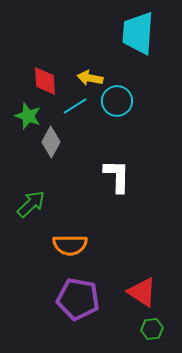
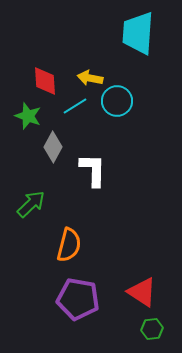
gray diamond: moved 2 px right, 5 px down
white L-shape: moved 24 px left, 6 px up
orange semicircle: moved 1 px left; rotated 76 degrees counterclockwise
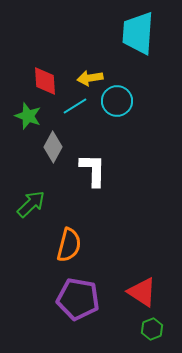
yellow arrow: rotated 20 degrees counterclockwise
green hexagon: rotated 15 degrees counterclockwise
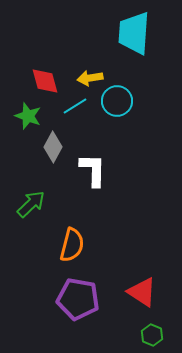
cyan trapezoid: moved 4 px left
red diamond: rotated 12 degrees counterclockwise
orange semicircle: moved 3 px right
green hexagon: moved 6 px down; rotated 15 degrees counterclockwise
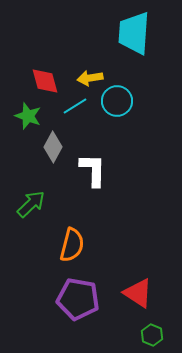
red triangle: moved 4 px left, 1 px down
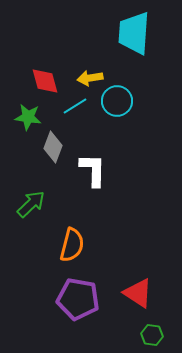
green star: moved 1 px down; rotated 12 degrees counterclockwise
gray diamond: rotated 8 degrees counterclockwise
green hexagon: rotated 15 degrees counterclockwise
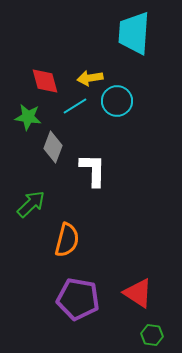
orange semicircle: moved 5 px left, 5 px up
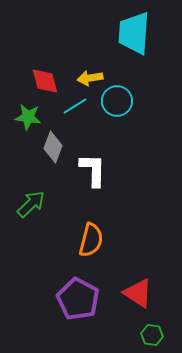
orange semicircle: moved 24 px right
purple pentagon: rotated 18 degrees clockwise
